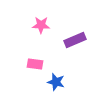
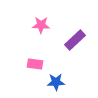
purple rectangle: rotated 20 degrees counterclockwise
blue star: rotated 18 degrees counterclockwise
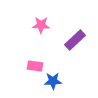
pink rectangle: moved 2 px down
blue star: moved 3 px left, 1 px up
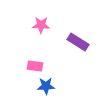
purple rectangle: moved 3 px right, 2 px down; rotated 75 degrees clockwise
blue star: moved 7 px left, 5 px down
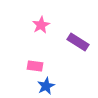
pink star: rotated 30 degrees counterclockwise
blue star: rotated 24 degrees counterclockwise
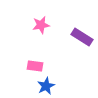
pink star: rotated 18 degrees clockwise
purple rectangle: moved 4 px right, 5 px up
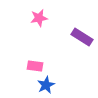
pink star: moved 2 px left, 7 px up
blue star: moved 1 px up
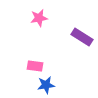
blue star: rotated 18 degrees clockwise
